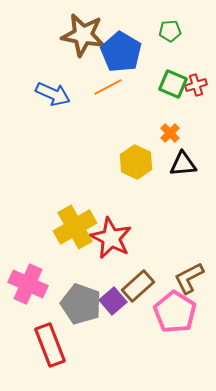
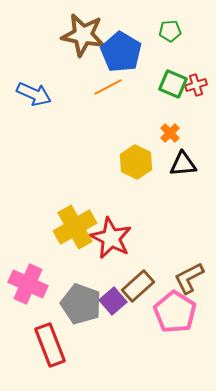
blue arrow: moved 19 px left
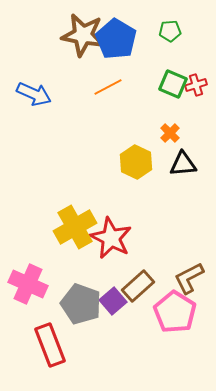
blue pentagon: moved 5 px left, 13 px up
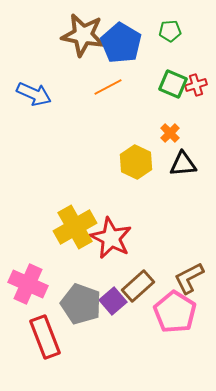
blue pentagon: moved 5 px right, 4 px down
red rectangle: moved 5 px left, 8 px up
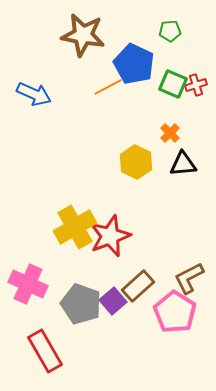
blue pentagon: moved 13 px right, 21 px down; rotated 6 degrees counterclockwise
red star: moved 1 px left, 2 px up; rotated 24 degrees clockwise
red rectangle: moved 14 px down; rotated 9 degrees counterclockwise
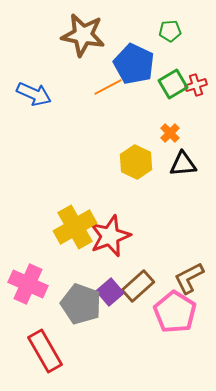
green square: rotated 36 degrees clockwise
purple square: moved 3 px left, 9 px up
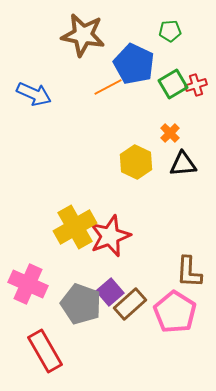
brown L-shape: moved 6 px up; rotated 60 degrees counterclockwise
brown rectangle: moved 8 px left, 18 px down
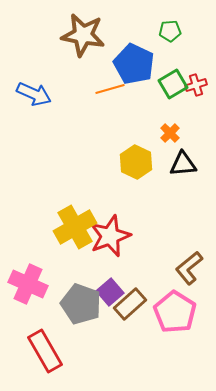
orange line: moved 2 px right, 2 px down; rotated 12 degrees clockwise
brown L-shape: moved 4 px up; rotated 48 degrees clockwise
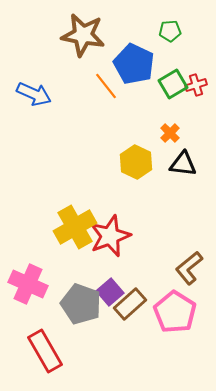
orange line: moved 4 px left, 3 px up; rotated 68 degrees clockwise
black triangle: rotated 12 degrees clockwise
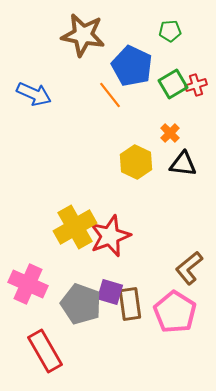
blue pentagon: moved 2 px left, 2 px down
orange line: moved 4 px right, 9 px down
purple square: rotated 32 degrees counterclockwise
brown rectangle: rotated 56 degrees counterclockwise
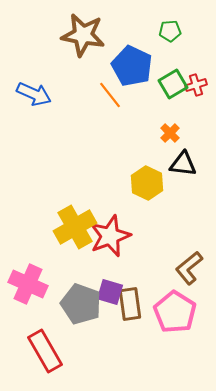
yellow hexagon: moved 11 px right, 21 px down
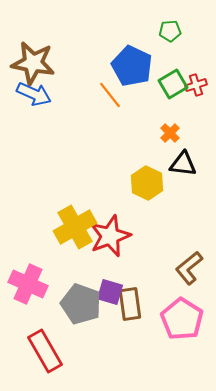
brown star: moved 50 px left, 28 px down
pink pentagon: moved 7 px right, 7 px down
